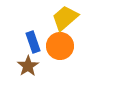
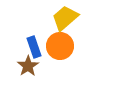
blue rectangle: moved 1 px right, 5 px down
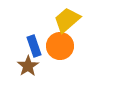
yellow trapezoid: moved 2 px right, 2 px down
blue rectangle: moved 1 px up
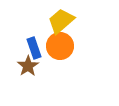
yellow trapezoid: moved 6 px left, 1 px down
blue rectangle: moved 2 px down
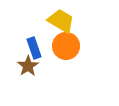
yellow trapezoid: rotated 72 degrees clockwise
orange circle: moved 6 px right
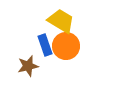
blue rectangle: moved 11 px right, 3 px up
brown star: rotated 20 degrees clockwise
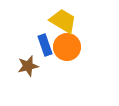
yellow trapezoid: moved 2 px right
orange circle: moved 1 px right, 1 px down
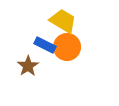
blue rectangle: rotated 45 degrees counterclockwise
brown star: rotated 20 degrees counterclockwise
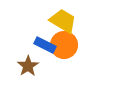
orange circle: moved 3 px left, 2 px up
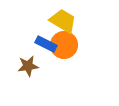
blue rectangle: moved 1 px right, 1 px up
brown star: rotated 25 degrees clockwise
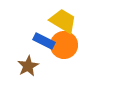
blue rectangle: moved 2 px left, 3 px up
brown star: rotated 20 degrees counterclockwise
